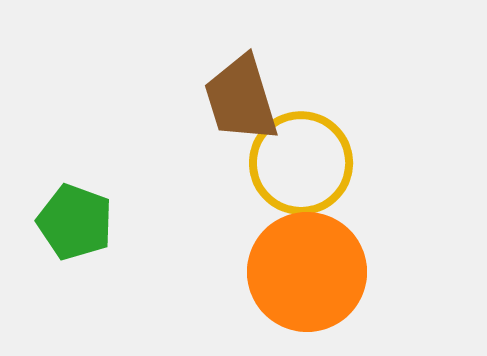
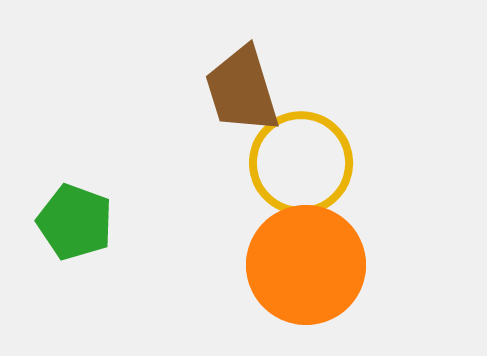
brown trapezoid: moved 1 px right, 9 px up
orange circle: moved 1 px left, 7 px up
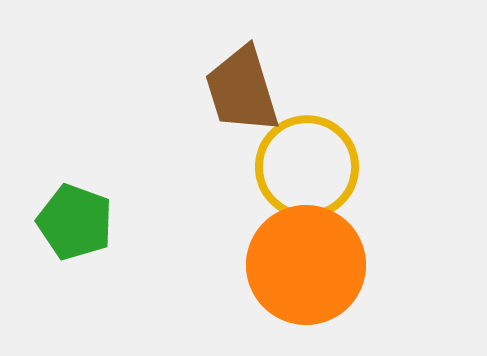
yellow circle: moved 6 px right, 4 px down
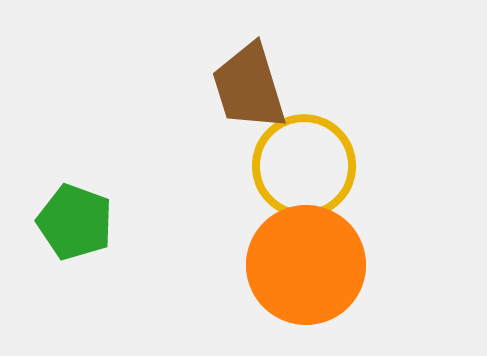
brown trapezoid: moved 7 px right, 3 px up
yellow circle: moved 3 px left, 1 px up
